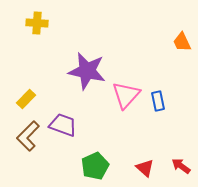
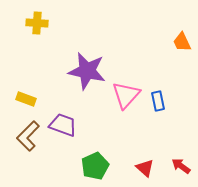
yellow rectangle: rotated 66 degrees clockwise
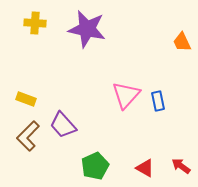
yellow cross: moved 2 px left
purple star: moved 42 px up
purple trapezoid: rotated 152 degrees counterclockwise
red triangle: rotated 12 degrees counterclockwise
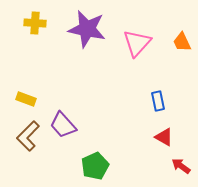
pink triangle: moved 11 px right, 52 px up
red triangle: moved 19 px right, 31 px up
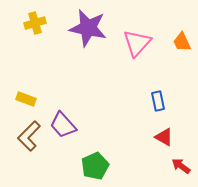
yellow cross: rotated 20 degrees counterclockwise
purple star: moved 1 px right, 1 px up
brown L-shape: moved 1 px right
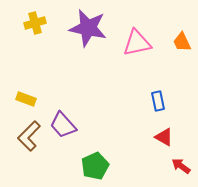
pink triangle: rotated 36 degrees clockwise
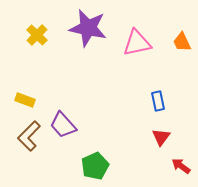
yellow cross: moved 2 px right, 12 px down; rotated 30 degrees counterclockwise
yellow rectangle: moved 1 px left, 1 px down
red triangle: moved 3 px left; rotated 36 degrees clockwise
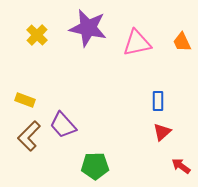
blue rectangle: rotated 12 degrees clockwise
red triangle: moved 1 px right, 5 px up; rotated 12 degrees clockwise
green pentagon: rotated 24 degrees clockwise
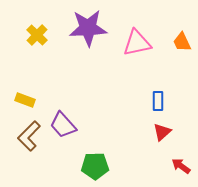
purple star: rotated 15 degrees counterclockwise
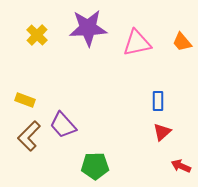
orange trapezoid: rotated 15 degrees counterclockwise
red arrow: rotated 12 degrees counterclockwise
